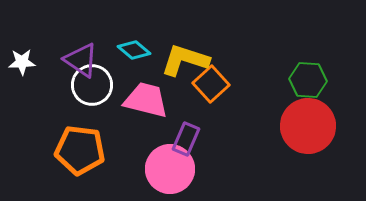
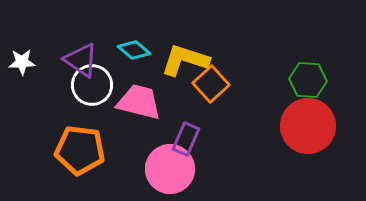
pink trapezoid: moved 7 px left, 2 px down
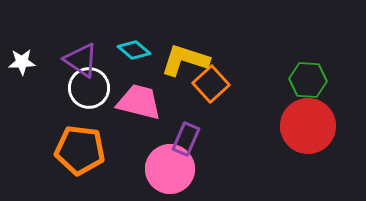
white circle: moved 3 px left, 3 px down
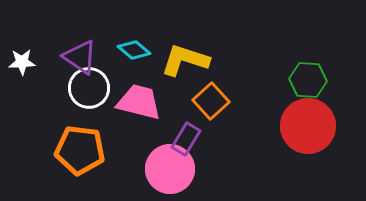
purple triangle: moved 1 px left, 3 px up
orange square: moved 17 px down
purple rectangle: rotated 8 degrees clockwise
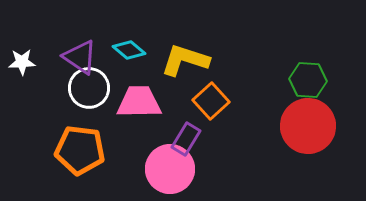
cyan diamond: moved 5 px left
pink trapezoid: rotated 15 degrees counterclockwise
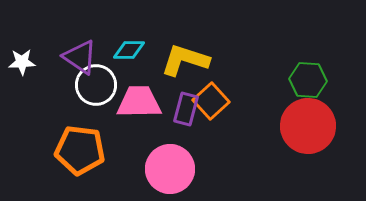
cyan diamond: rotated 40 degrees counterclockwise
white circle: moved 7 px right, 3 px up
purple rectangle: moved 30 px up; rotated 16 degrees counterclockwise
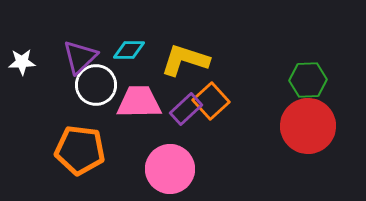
purple triangle: rotated 42 degrees clockwise
green hexagon: rotated 6 degrees counterclockwise
purple rectangle: rotated 32 degrees clockwise
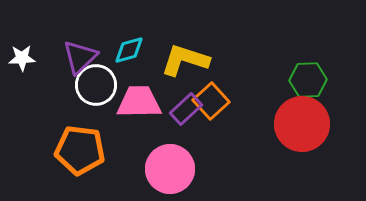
cyan diamond: rotated 16 degrees counterclockwise
white star: moved 4 px up
red circle: moved 6 px left, 2 px up
